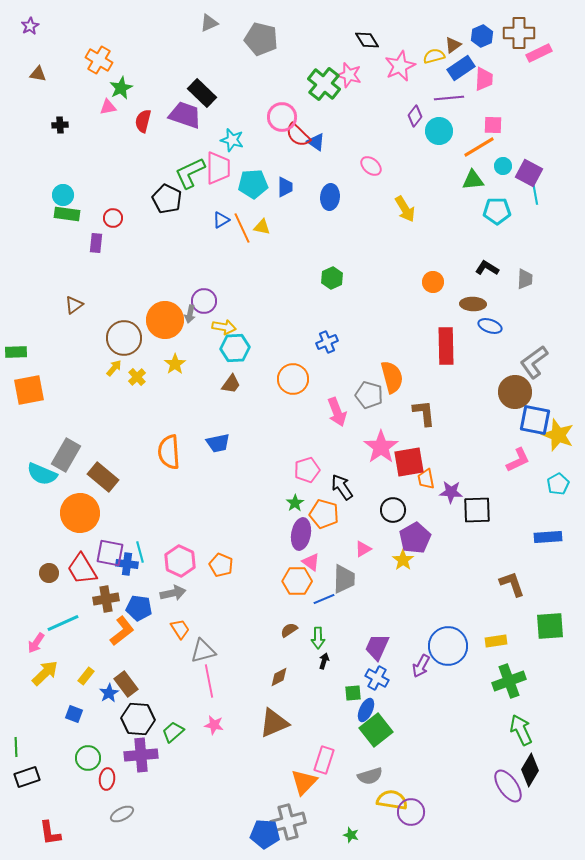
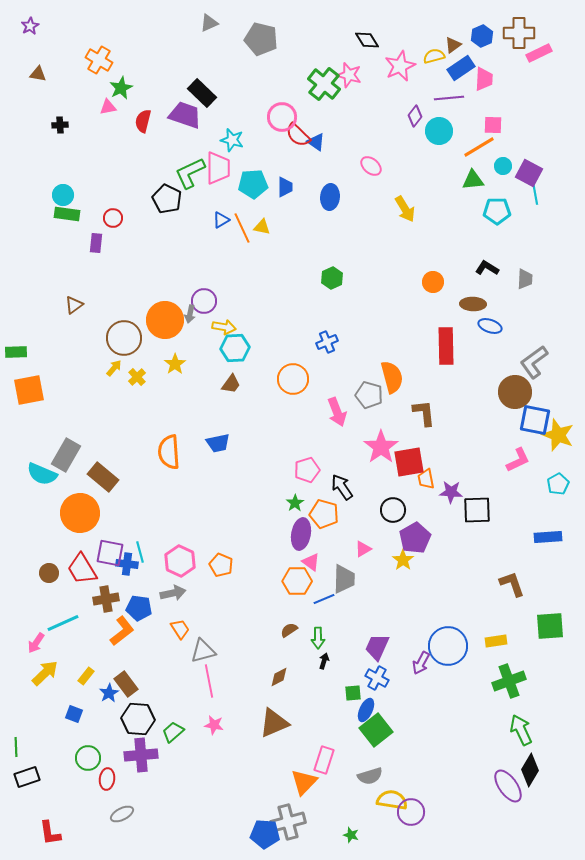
purple arrow at (421, 666): moved 3 px up
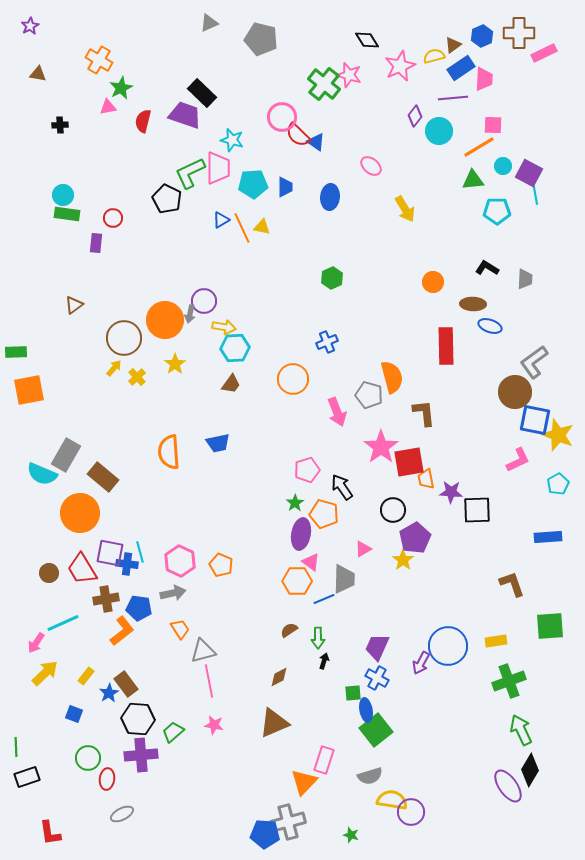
pink rectangle at (539, 53): moved 5 px right
purple line at (449, 98): moved 4 px right
blue ellipse at (366, 710): rotated 35 degrees counterclockwise
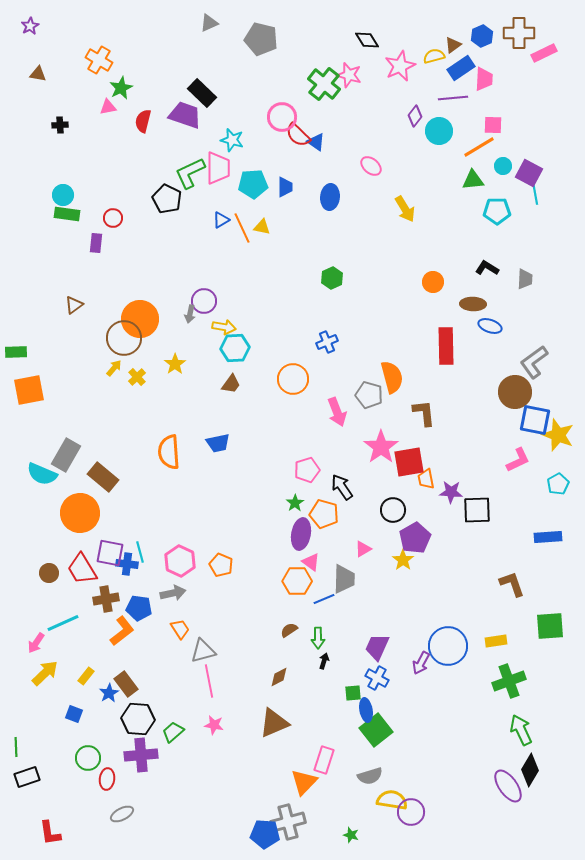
orange circle at (165, 320): moved 25 px left, 1 px up
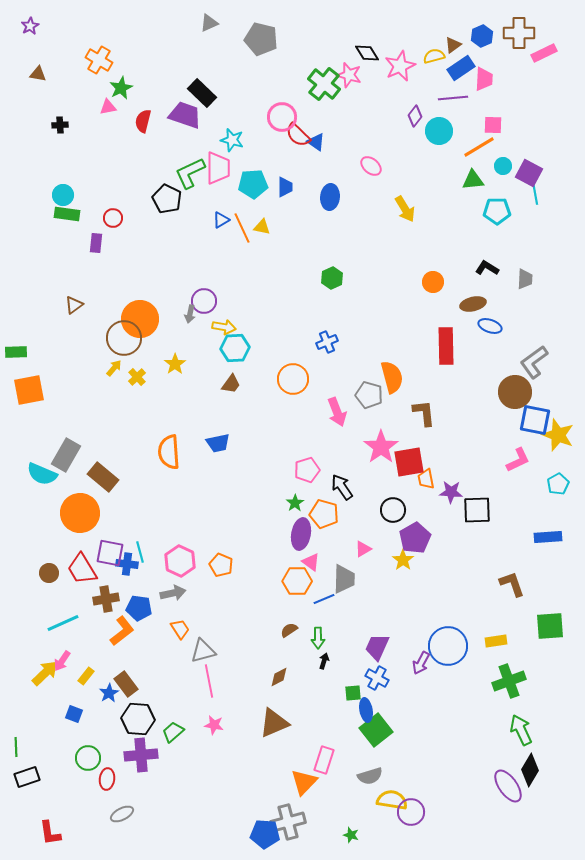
black diamond at (367, 40): moved 13 px down
brown ellipse at (473, 304): rotated 15 degrees counterclockwise
pink arrow at (36, 643): moved 26 px right, 18 px down
